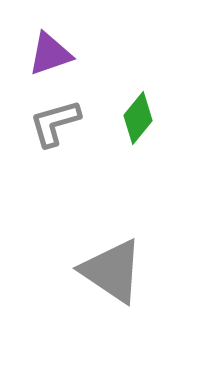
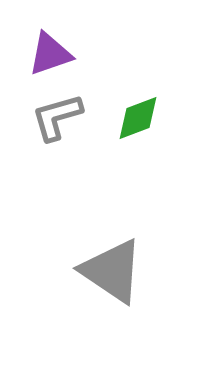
green diamond: rotated 30 degrees clockwise
gray L-shape: moved 2 px right, 6 px up
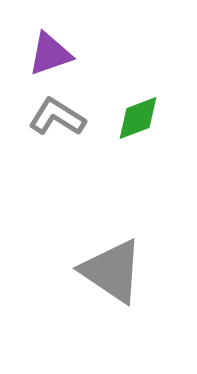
gray L-shape: rotated 48 degrees clockwise
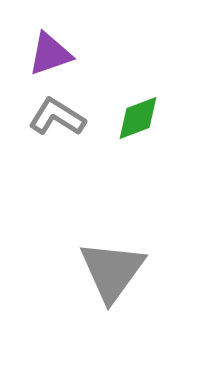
gray triangle: rotated 32 degrees clockwise
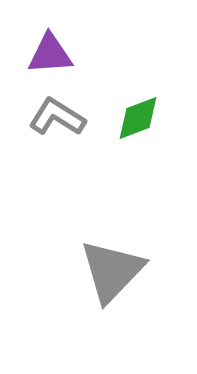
purple triangle: rotated 15 degrees clockwise
gray triangle: rotated 8 degrees clockwise
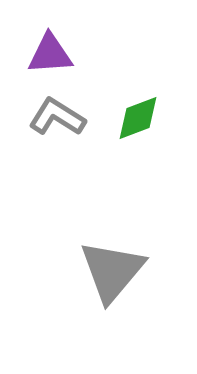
gray triangle: rotated 4 degrees counterclockwise
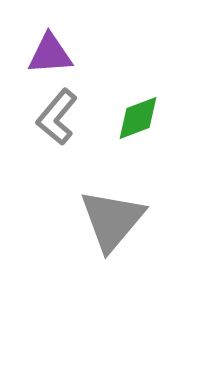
gray L-shape: rotated 82 degrees counterclockwise
gray triangle: moved 51 px up
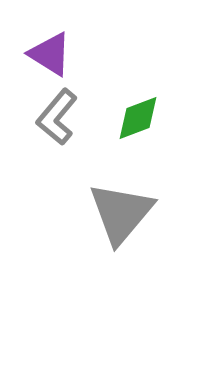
purple triangle: rotated 36 degrees clockwise
gray triangle: moved 9 px right, 7 px up
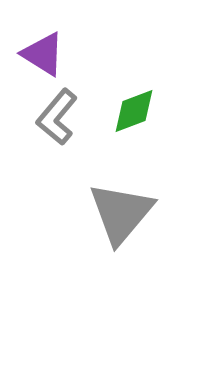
purple triangle: moved 7 px left
green diamond: moved 4 px left, 7 px up
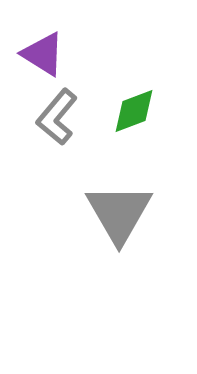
gray triangle: moved 2 px left; rotated 10 degrees counterclockwise
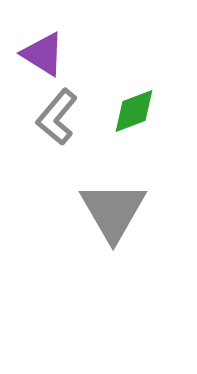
gray triangle: moved 6 px left, 2 px up
